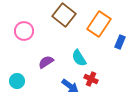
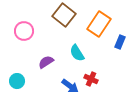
cyan semicircle: moved 2 px left, 5 px up
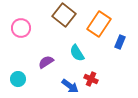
pink circle: moved 3 px left, 3 px up
cyan circle: moved 1 px right, 2 px up
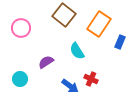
cyan semicircle: moved 2 px up
cyan circle: moved 2 px right
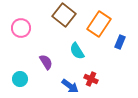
purple semicircle: rotated 91 degrees clockwise
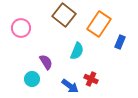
cyan semicircle: rotated 126 degrees counterclockwise
cyan circle: moved 12 px right
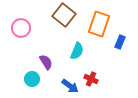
orange rectangle: rotated 15 degrees counterclockwise
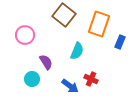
pink circle: moved 4 px right, 7 px down
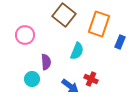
purple semicircle: rotated 28 degrees clockwise
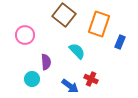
cyan semicircle: rotated 66 degrees counterclockwise
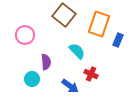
blue rectangle: moved 2 px left, 2 px up
red cross: moved 5 px up
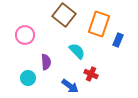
cyan circle: moved 4 px left, 1 px up
